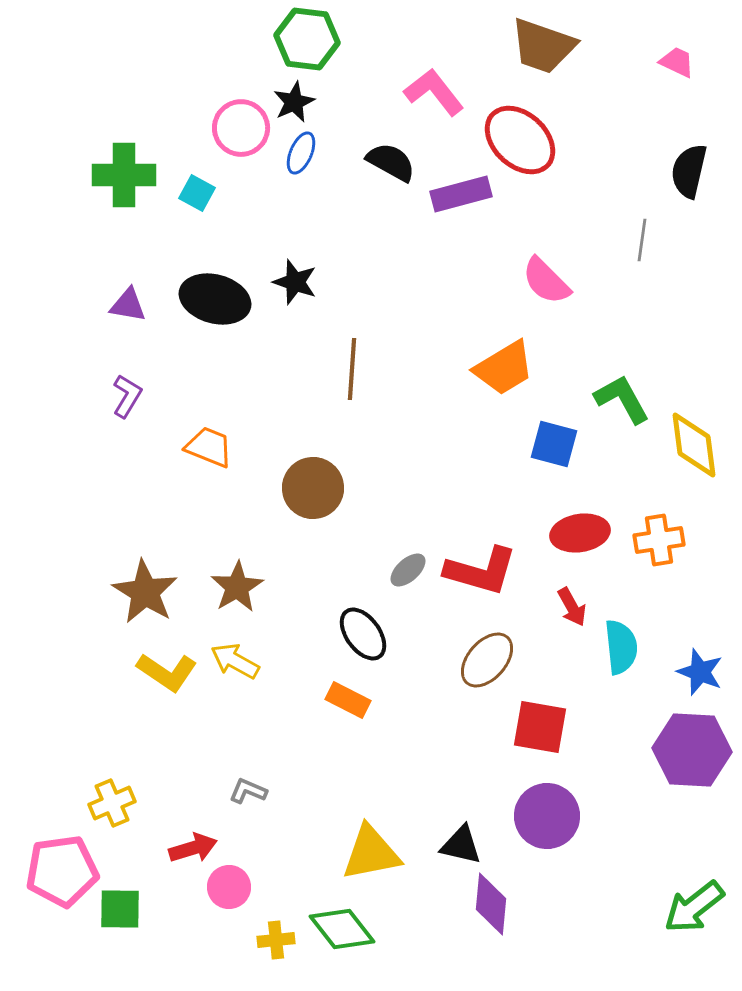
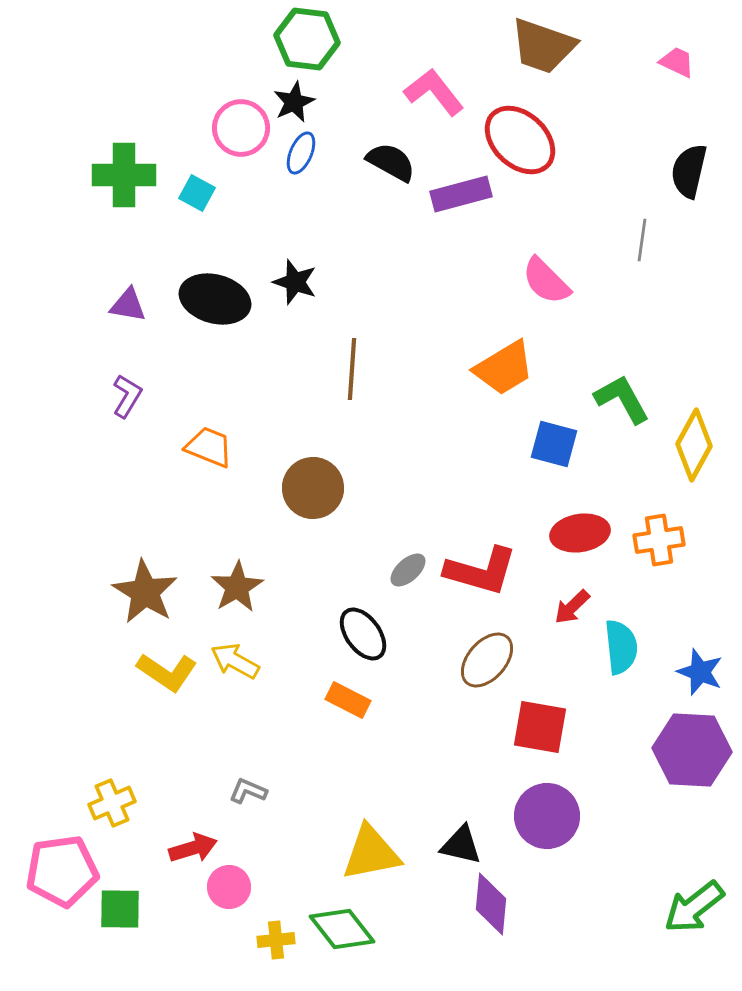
yellow diamond at (694, 445): rotated 36 degrees clockwise
red arrow at (572, 607): rotated 75 degrees clockwise
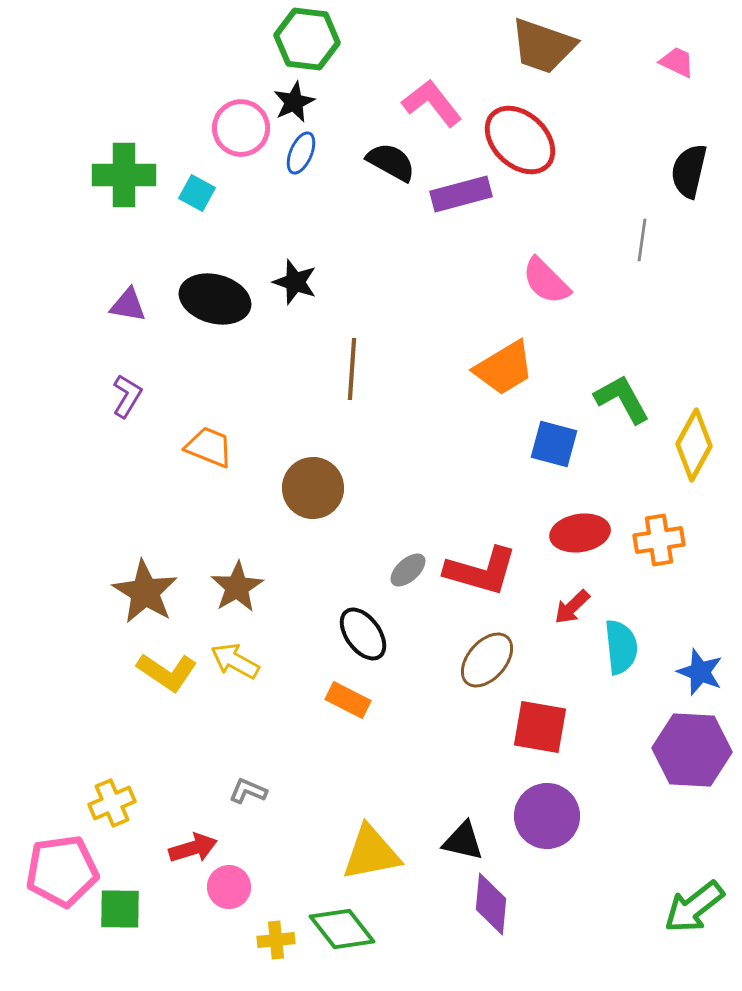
pink L-shape at (434, 92): moved 2 px left, 11 px down
black triangle at (461, 845): moved 2 px right, 4 px up
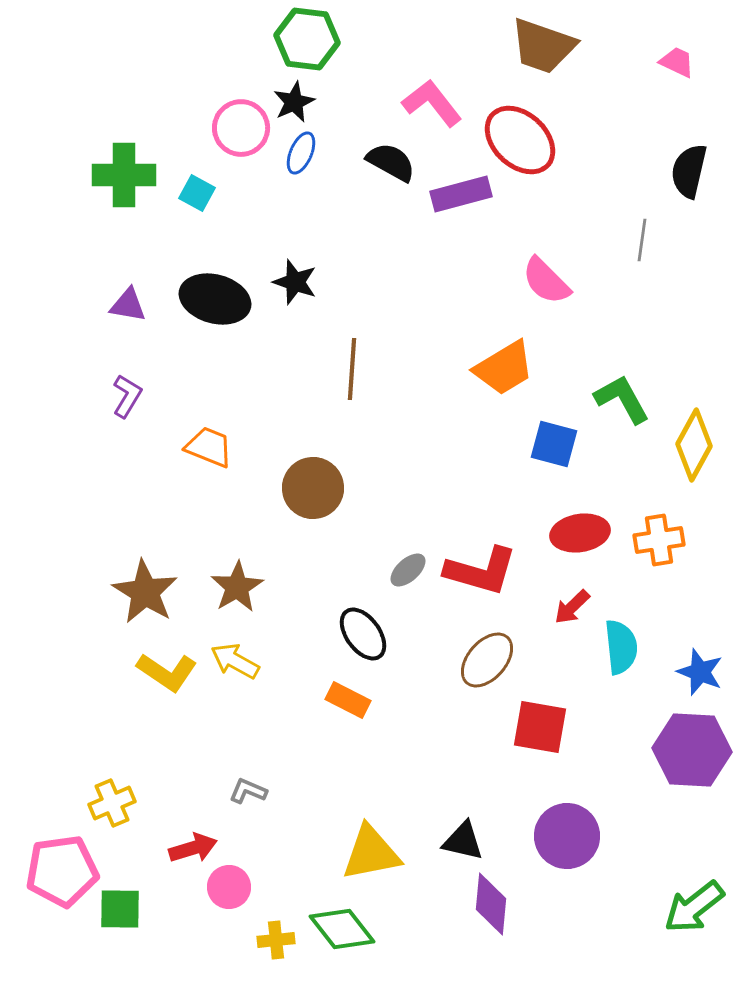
purple circle at (547, 816): moved 20 px right, 20 px down
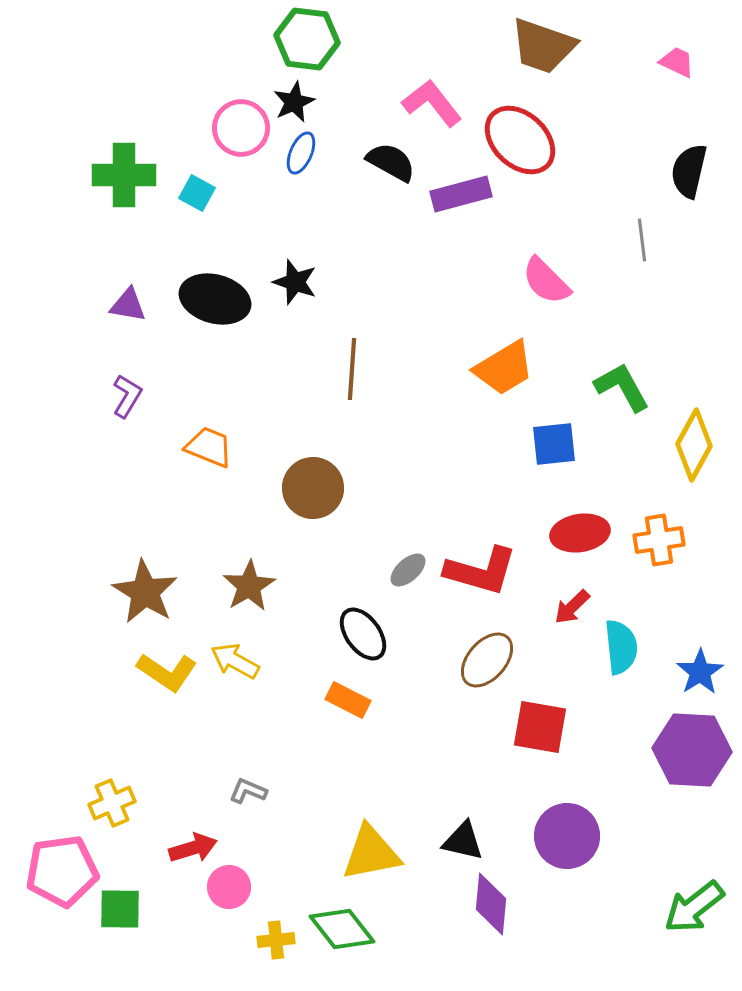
gray line at (642, 240): rotated 15 degrees counterclockwise
green L-shape at (622, 399): moved 12 px up
blue square at (554, 444): rotated 21 degrees counterclockwise
brown star at (237, 587): moved 12 px right, 1 px up
blue star at (700, 672): rotated 18 degrees clockwise
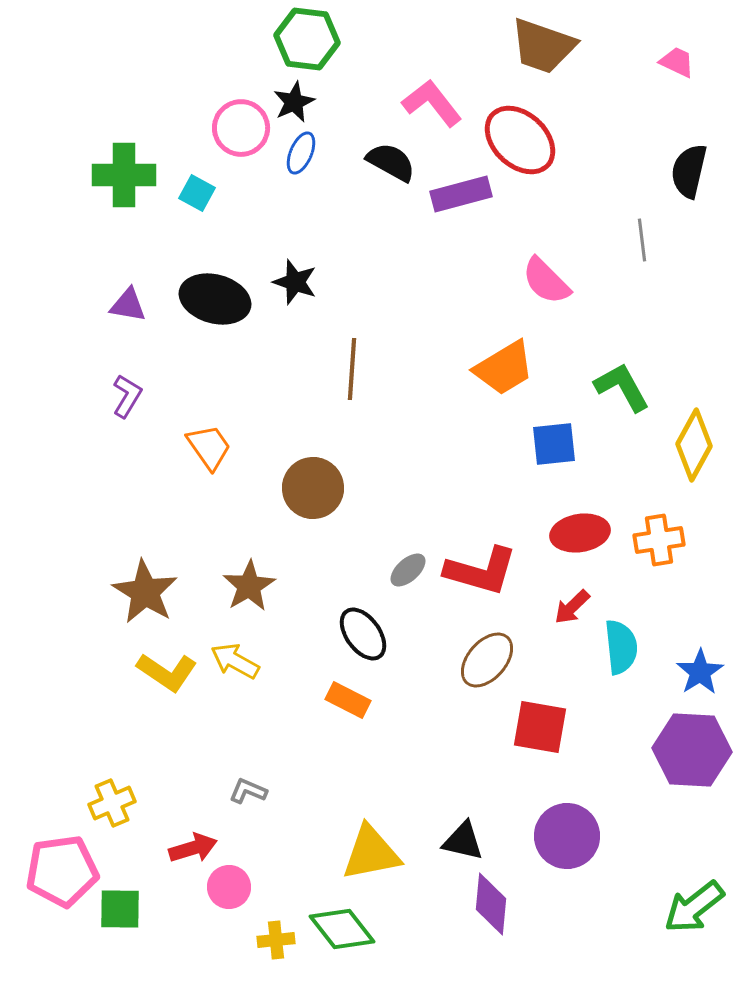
orange trapezoid at (209, 447): rotated 33 degrees clockwise
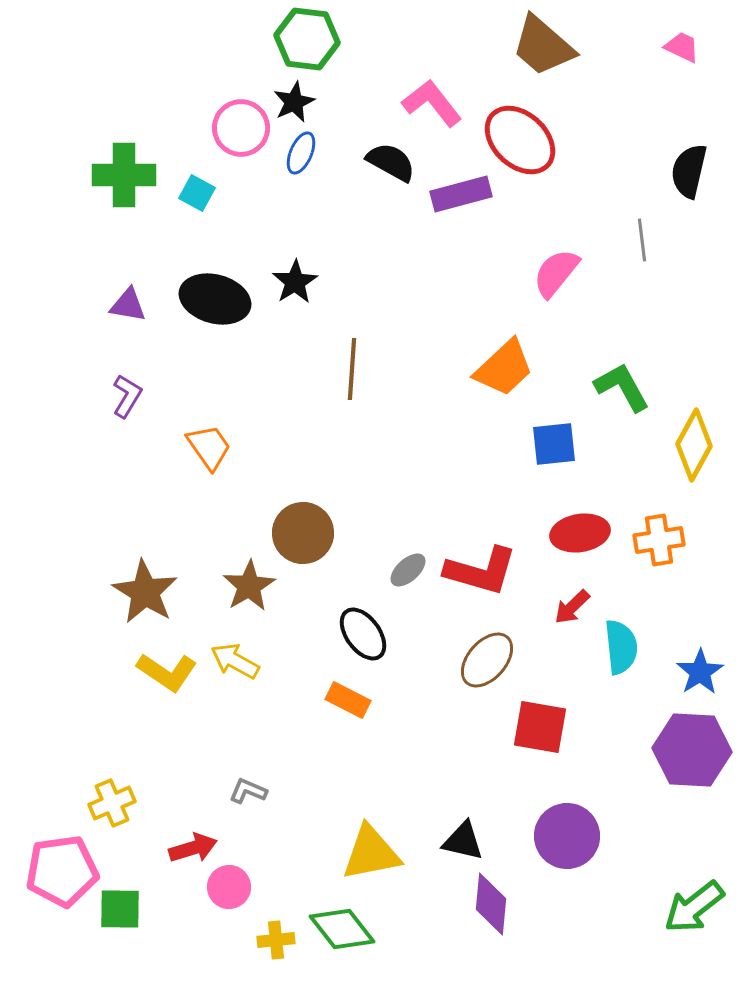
brown trapezoid at (543, 46): rotated 22 degrees clockwise
pink trapezoid at (677, 62): moved 5 px right, 15 px up
pink semicircle at (546, 281): moved 10 px right, 8 px up; rotated 84 degrees clockwise
black star at (295, 282): rotated 21 degrees clockwise
orange trapezoid at (504, 368): rotated 12 degrees counterclockwise
brown circle at (313, 488): moved 10 px left, 45 px down
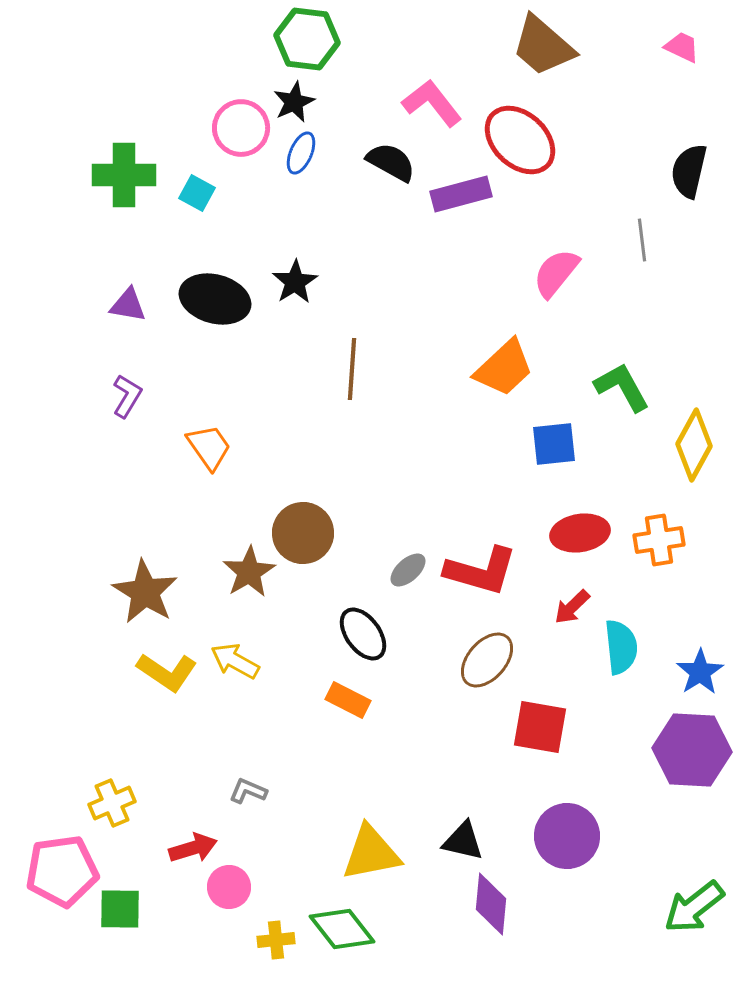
brown star at (249, 586): moved 14 px up
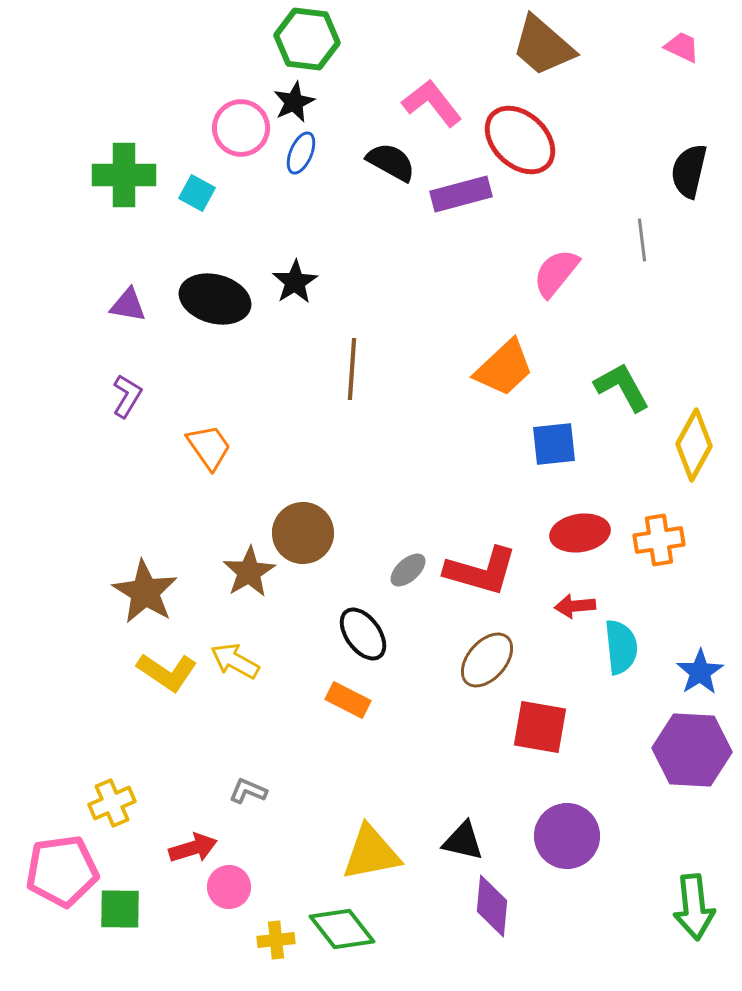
red arrow at (572, 607): moved 3 px right, 1 px up; rotated 39 degrees clockwise
purple diamond at (491, 904): moved 1 px right, 2 px down
green arrow at (694, 907): rotated 58 degrees counterclockwise
